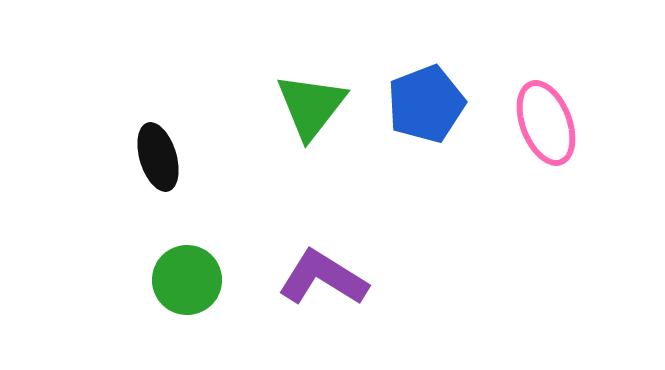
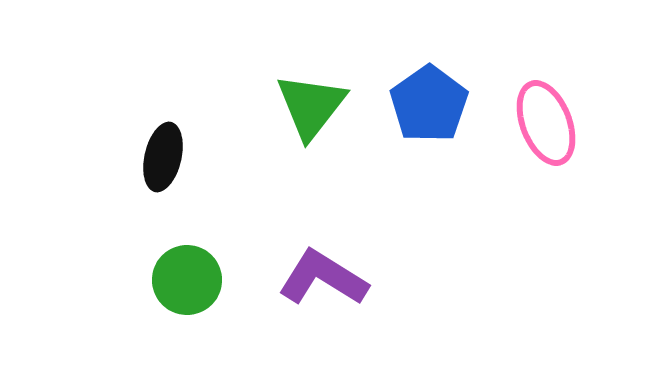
blue pentagon: moved 3 px right; rotated 14 degrees counterclockwise
black ellipse: moved 5 px right; rotated 30 degrees clockwise
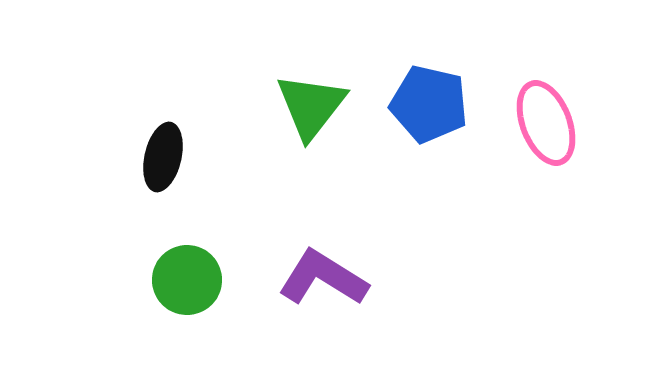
blue pentagon: rotated 24 degrees counterclockwise
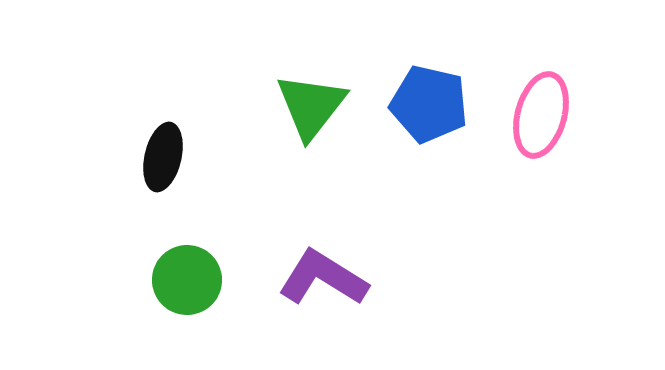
pink ellipse: moved 5 px left, 8 px up; rotated 36 degrees clockwise
